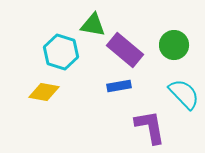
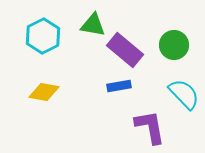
cyan hexagon: moved 18 px left, 16 px up; rotated 16 degrees clockwise
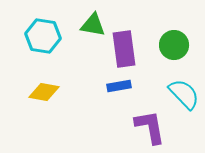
cyan hexagon: rotated 24 degrees counterclockwise
purple rectangle: moved 1 px left, 1 px up; rotated 42 degrees clockwise
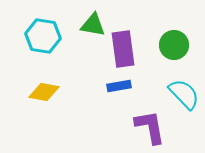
purple rectangle: moved 1 px left
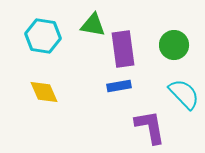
yellow diamond: rotated 56 degrees clockwise
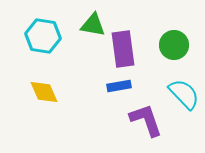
purple L-shape: moved 4 px left, 7 px up; rotated 9 degrees counterclockwise
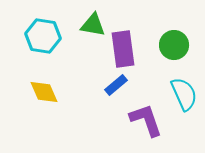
blue rectangle: moved 3 px left, 1 px up; rotated 30 degrees counterclockwise
cyan semicircle: rotated 20 degrees clockwise
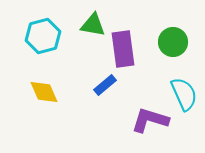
cyan hexagon: rotated 24 degrees counterclockwise
green circle: moved 1 px left, 3 px up
blue rectangle: moved 11 px left
purple L-shape: moved 4 px right; rotated 54 degrees counterclockwise
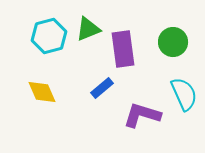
green triangle: moved 5 px left, 4 px down; rotated 32 degrees counterclockwise
cyan hexagon: moved 6 px right
blue rectangle: moved 3 px left, 3 px down
yellow diamond: moved 2 px left
purple L-shape: moved 8 px left, 5 px up
